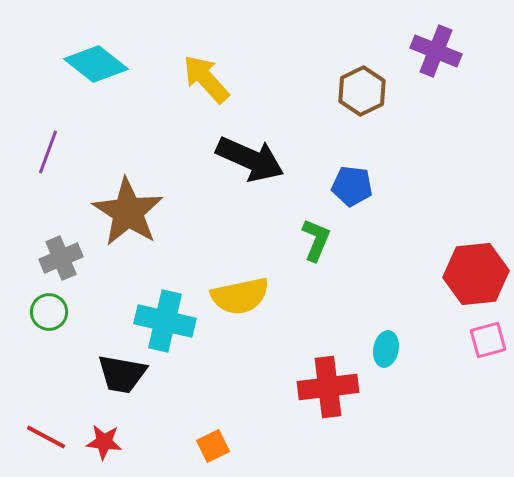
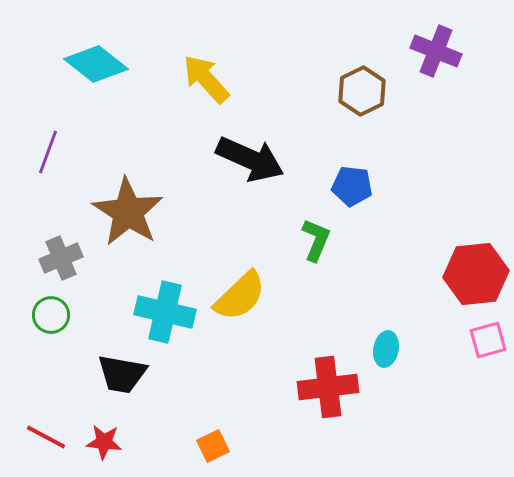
yellow semicircle: rotated 32 degrees counterclockwise
green circle: moved 2 px right, 3 px down
cyan cross: moved 9 px up
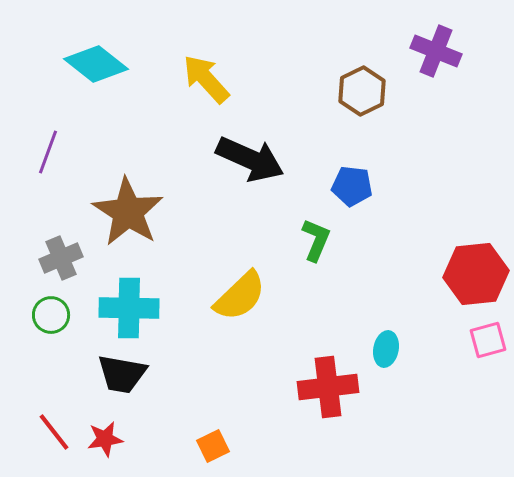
cyan cross: moved 36 px left, 4 px up; rotated 12 degrees counterclockwise
red line: moved 8 px right, 5 px up; rotated 24 degrees clockwise
red star: moved 1 px right, 3 px up; rotated 15 degrees counterclockwise
